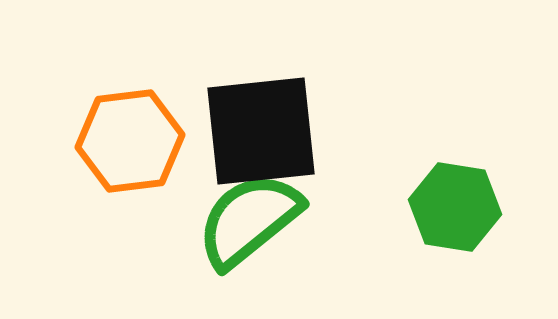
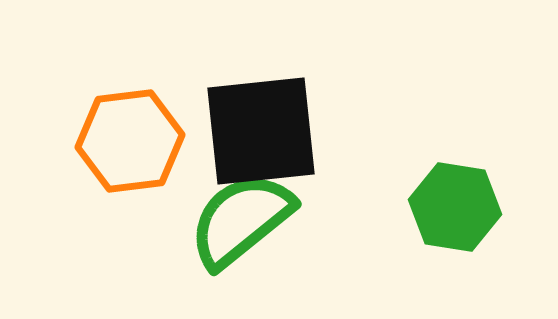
green semicircle: moved 8 px left
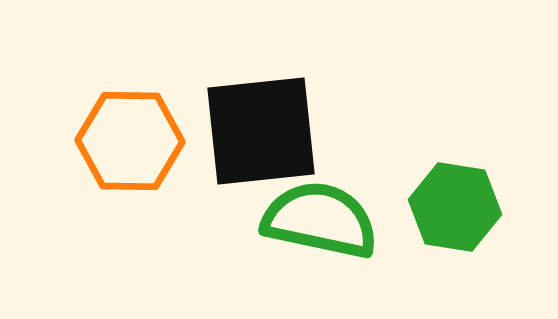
orange hexagon: rotated 8 degrees clockwise
green semicircle: moved 79 px right; rotated 51 degrees clockwise
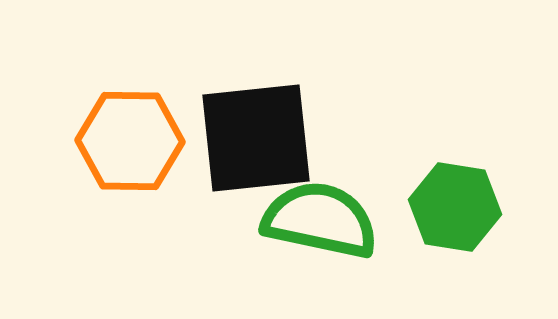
black square: moved 5 px left, 7 px down
